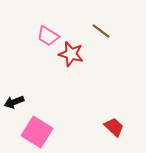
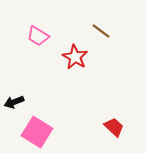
pink trapezoid: moved 10 px left
red star: moved 4 px right, 3 px down; rotated 15 degrees clockwise
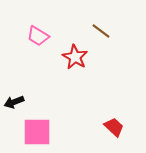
pink square: rotated 32 degrees counterclockwise
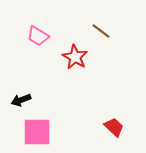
black arrow: moved 7 px right, 2 px up
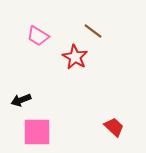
brown line: moved 8 px left
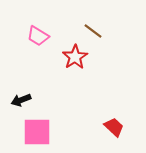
red star: rotated 10 degrees clockwise
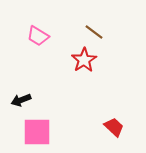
brown line: moved 1 px right, 1 px down
red star: moved 9 px right, 3 px down
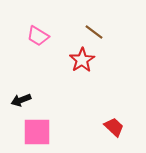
red star: moved 2 px left
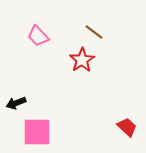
pink trapezoid: rotated 15 degrees clockwise
black arrow: moved 5 px left, 3 px down
red trapezoid: moved 13 px right
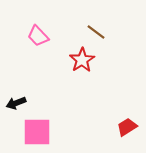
brown line: moved 2 px right
red trapezoid: rotated 75 degrees counterclockwise
